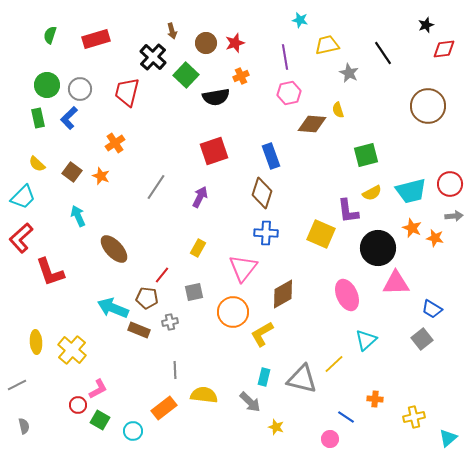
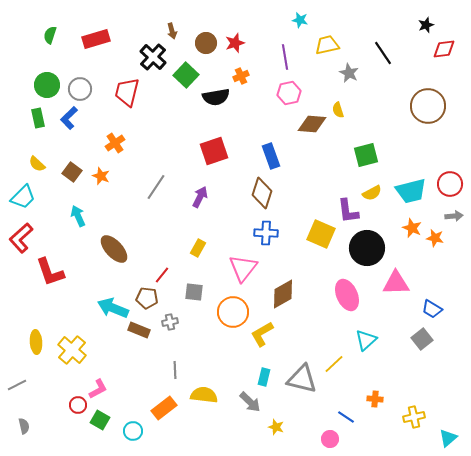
black circle at (378, 248): moved 11 px left
gray square at (194, 292): rotated 18 degrees clockwise
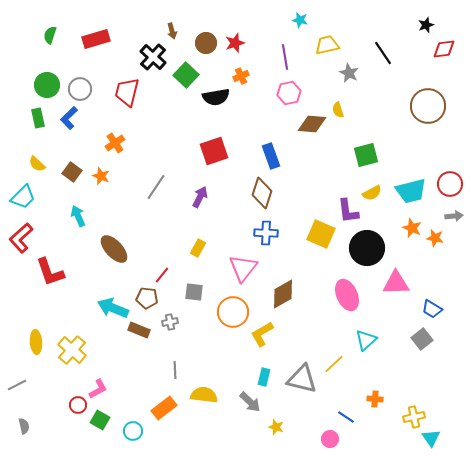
cyan triangle at (448, 438): moved 17 px left; rotated 24 degrees counterclockwise
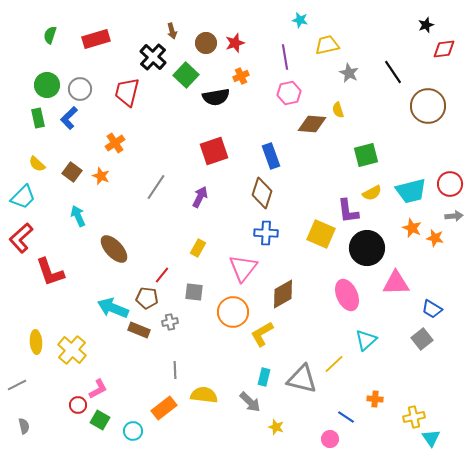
black line at (383, 53): moved 10 px right, 19 px down
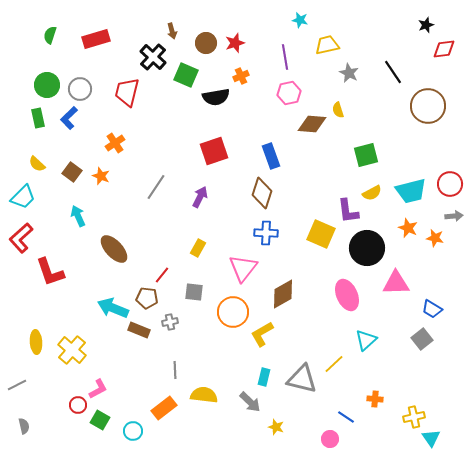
green square at (186, 75): rotated 20 degrees counterclockwise
orange star at (412, 228): moved 4 px left
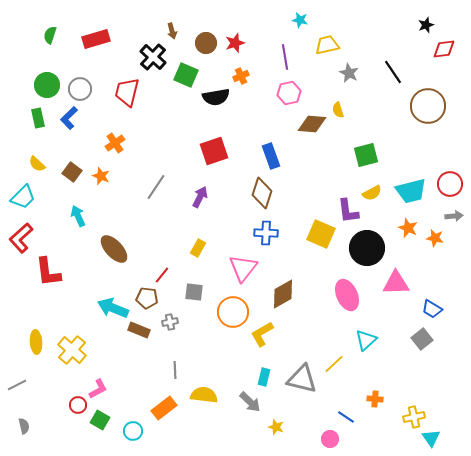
red L-shape at (50, 272): moved 2 px left; rotated 12 degrees clockwise
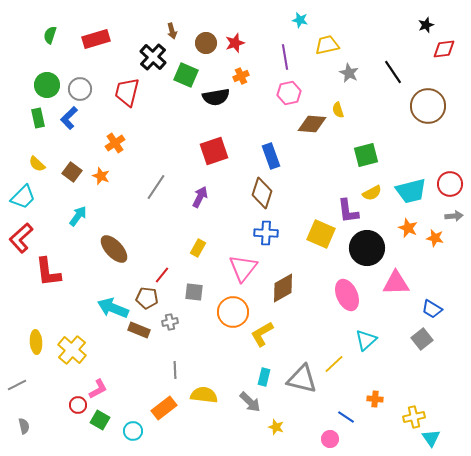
cyan arrow at (78, 216): rotated 60 degrees clockwise
brown diamond at (283, 294): moved 6 px up
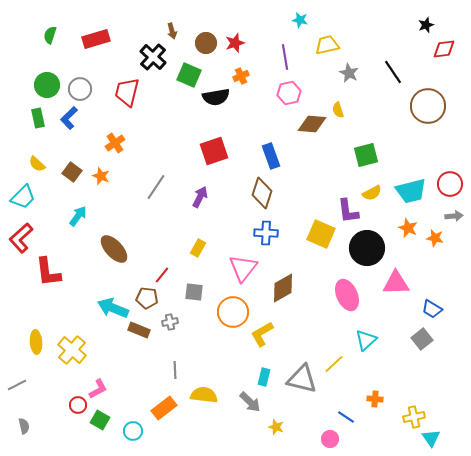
green square at (186, 75): moved 3 px right
